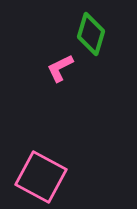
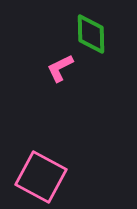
green diamond: rotated 18 degrees counterclockwise
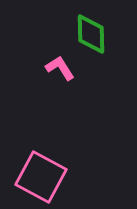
pink L-shape: rotated 84 degrees clockwise
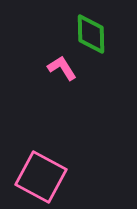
pink L-shape: moved 2 px right
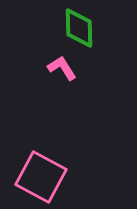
green diamond: moved 12 px left, 6 px up
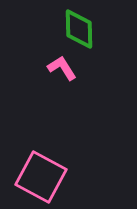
green diamond: moved 1 px down
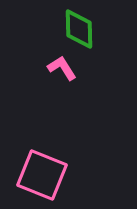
pink square: moved 1 px right, 2 px up; rotated 6 degrees counterclockwise
